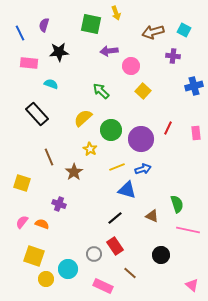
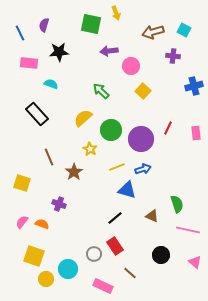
pink triangle at (192, 285): moved 3 px right, 23 px up
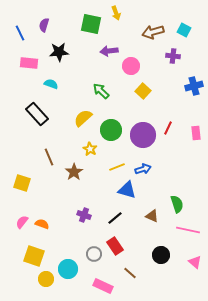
purple circle at (141, 139): moved 2 px right, 4 px up
purple cross at (59, 204): moved 25 px right, 11 px down
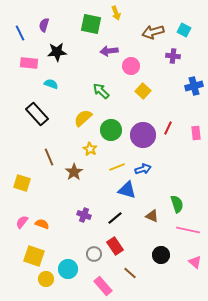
black star at (59, 52): moved 2 px left
pink rectangle at (103, 286): rotated 24 degrees clockwise
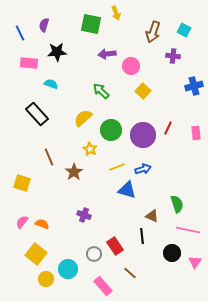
brown arrow at (153, 32): rotated 55 degrees counterclockwise
purple arrow at (109, 51): moved 2 px left, 3 px down
black line at (115, 218): moved 27 px right, 18 px down; rotated 56 degrees counterclockwise
black circle at (161, 255): moved 11 px right, 2 px up
yellow square at (34, 256): moved 2 px right, 2 px up; rotated 20 degrees clockwise
pink triangle at (195, 262): rotated 24 degrees clockwise
